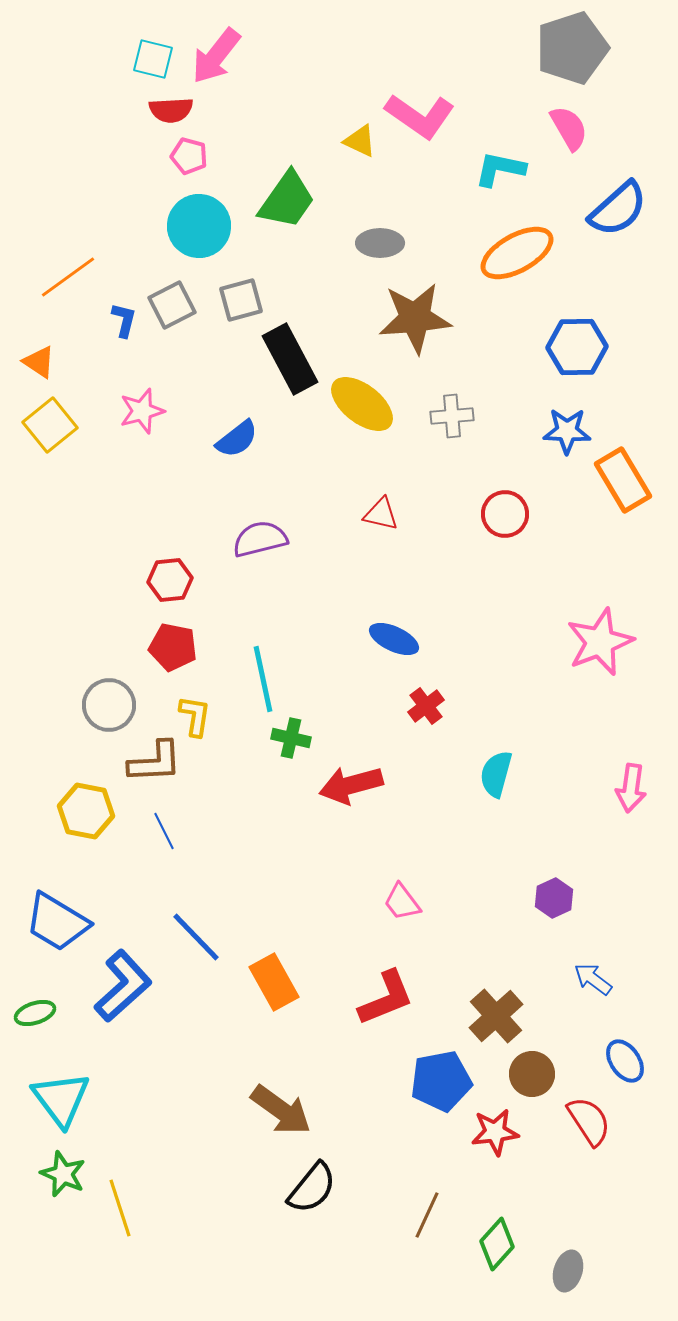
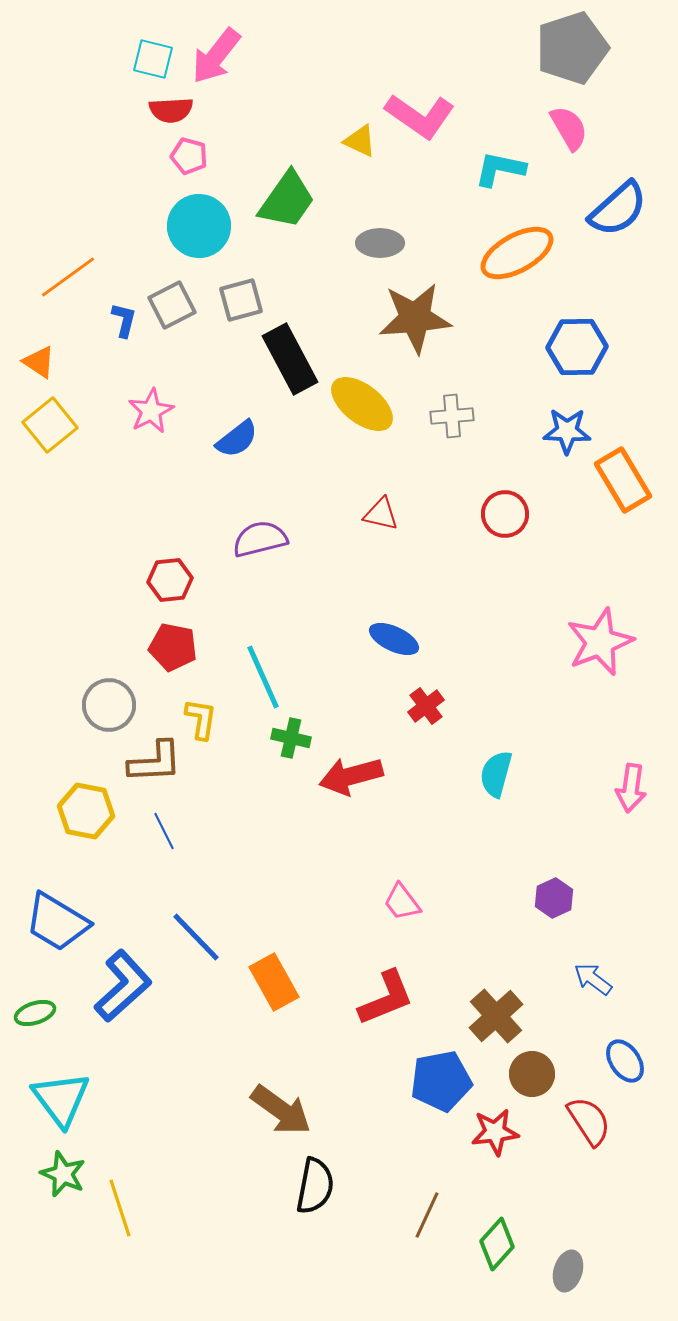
pink star at (142, 411): moved 9 px right; rotated 12 degrees counterclockwise
cyan line at (263, 679): moved 2 px up; rotated 12 degrees counterclockwise
yellow L-shape at (195, 716): moved 6 px right, 3 px down
red arrow at (351, 785): moved 9 px up
black semicircle at (312, 1188): moved 3 px right, 2 px up; rotated 28 degrees counterclockwise
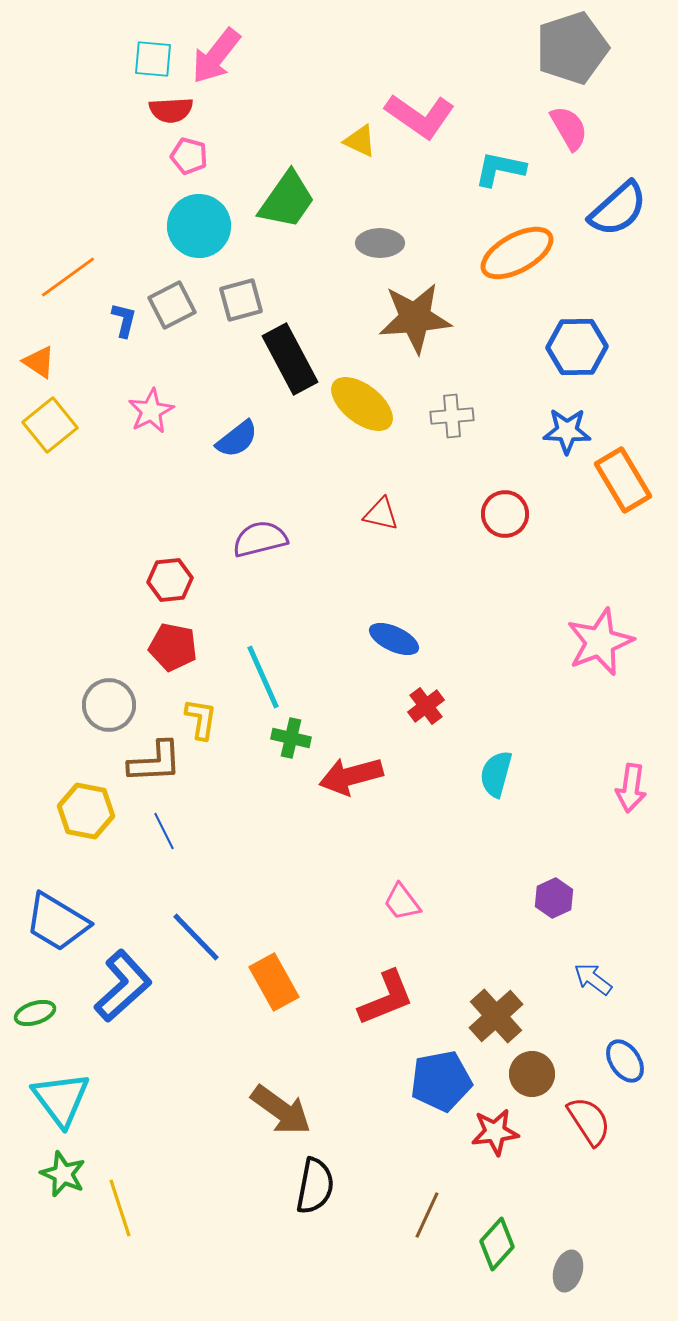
cyan square at (153, 59): rotated 9 degrees counterclockwise
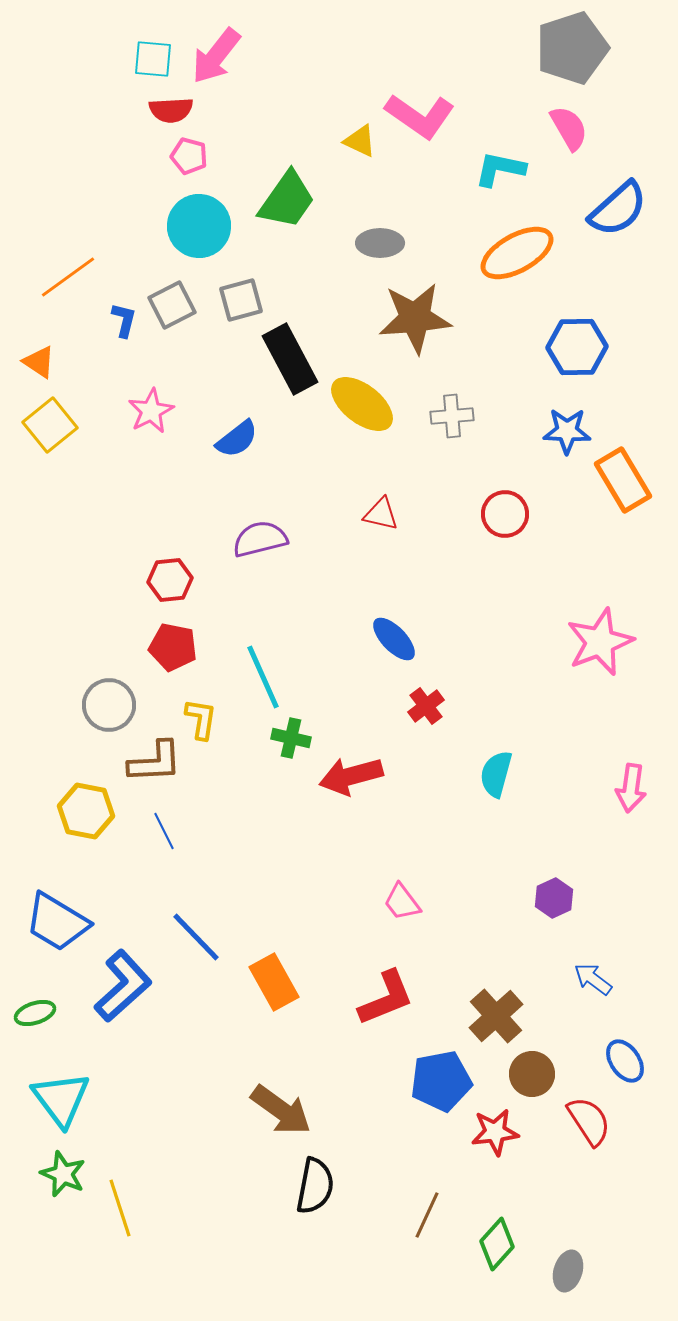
blue ellipse at (394, 639): rotated 21 degrees clockwise
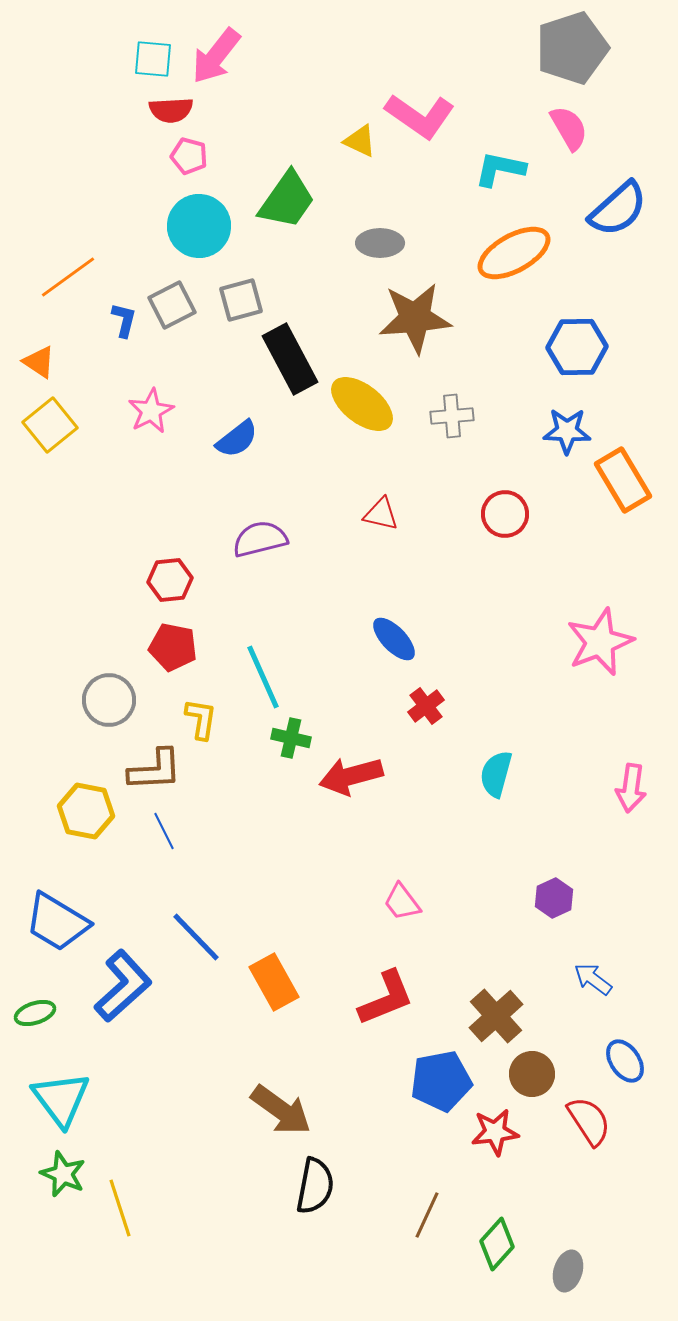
orange ellipse at (517, 253): moved 3 px left
gray circle at (109, 705): moved 5 px up
brown L-shape at (155, 762): moved 8 px down
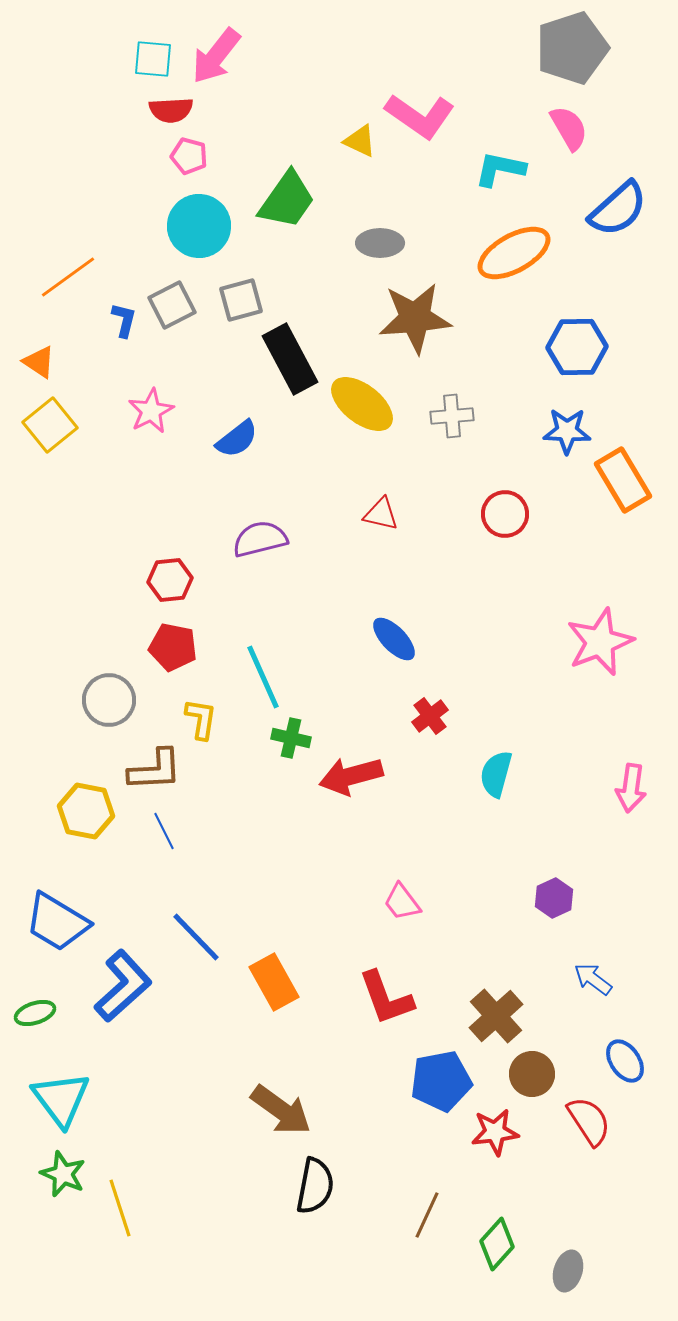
red cross at (426, 706): moved 4 px right, 10 px down
red L-shape at (386, 998): rotated 92 degrees clockwise
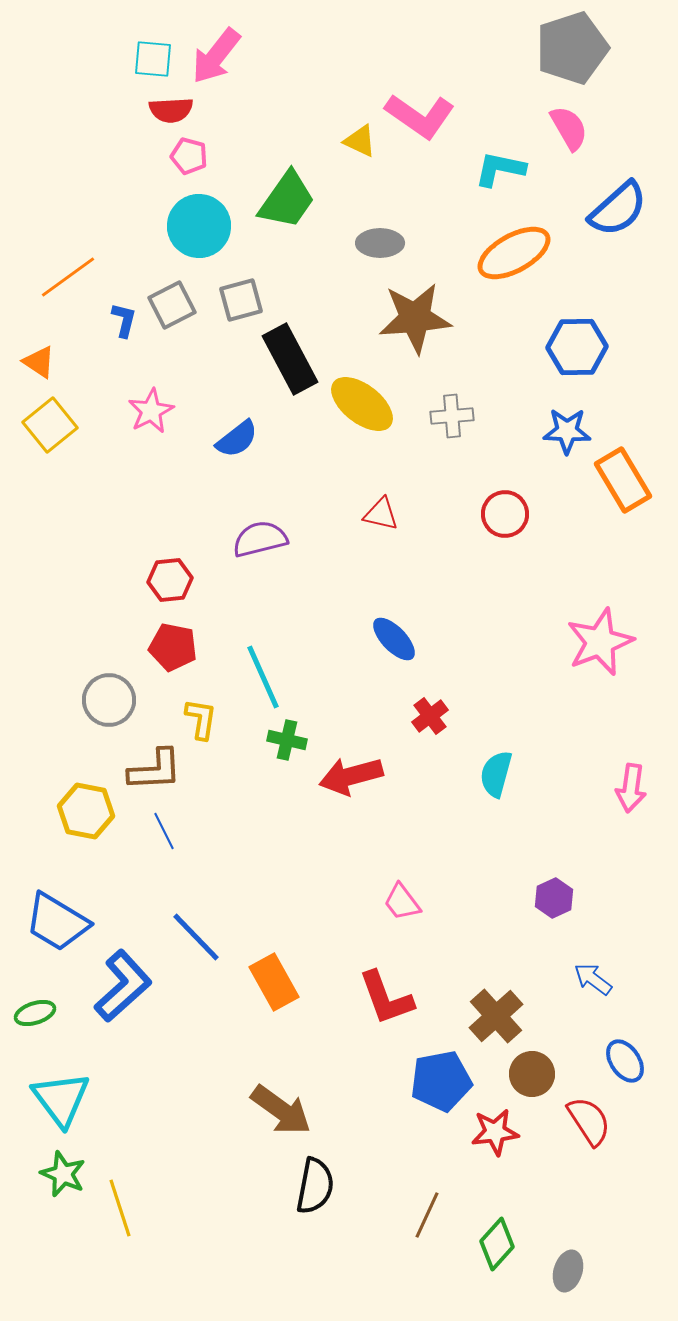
green cross at (291, 738): moved 4 px left, 2 px down
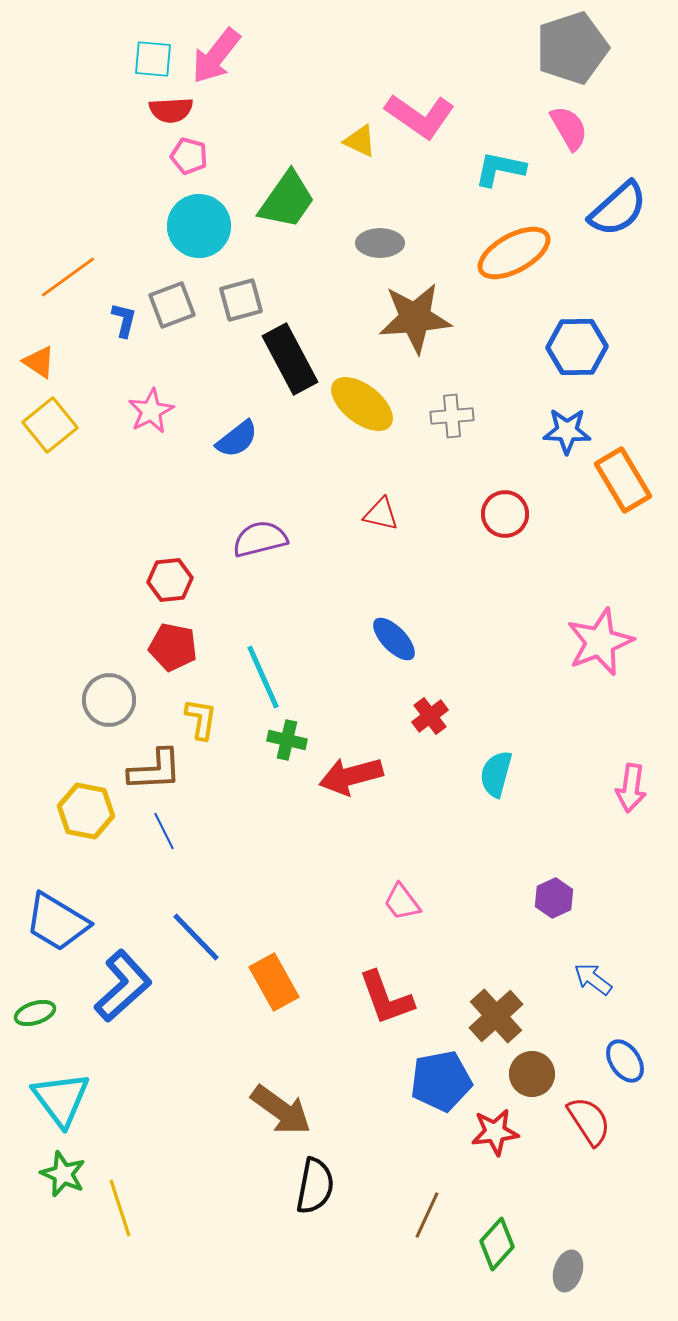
gray square at (172, 305): rotated 6 degrees clockwise
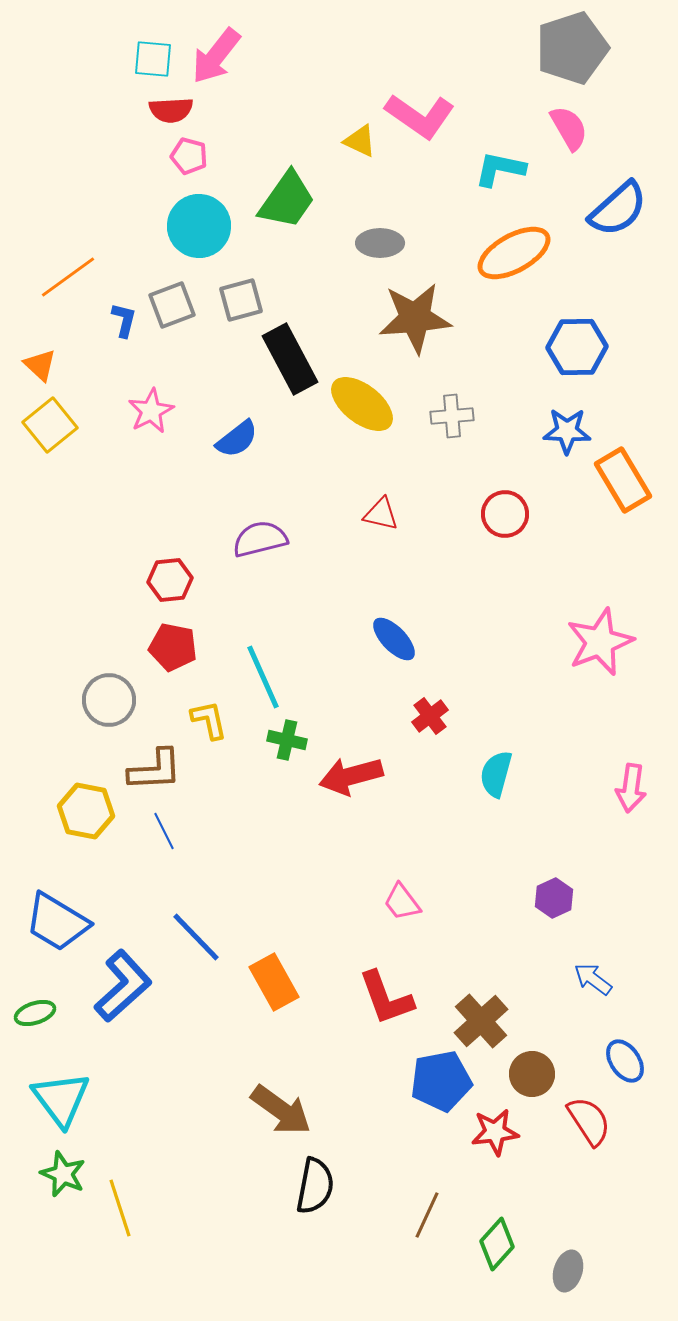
orange triangle at (39, 362): moved 1 px right, 3 px down; rotated 9 degrees clockwise
yellow L-shape at (201, 719): moved 8 px right, 1 px down; rotated 21 degrees counterclockwise
brown cross at (496, 1016): moved 15 px left, 5 px down
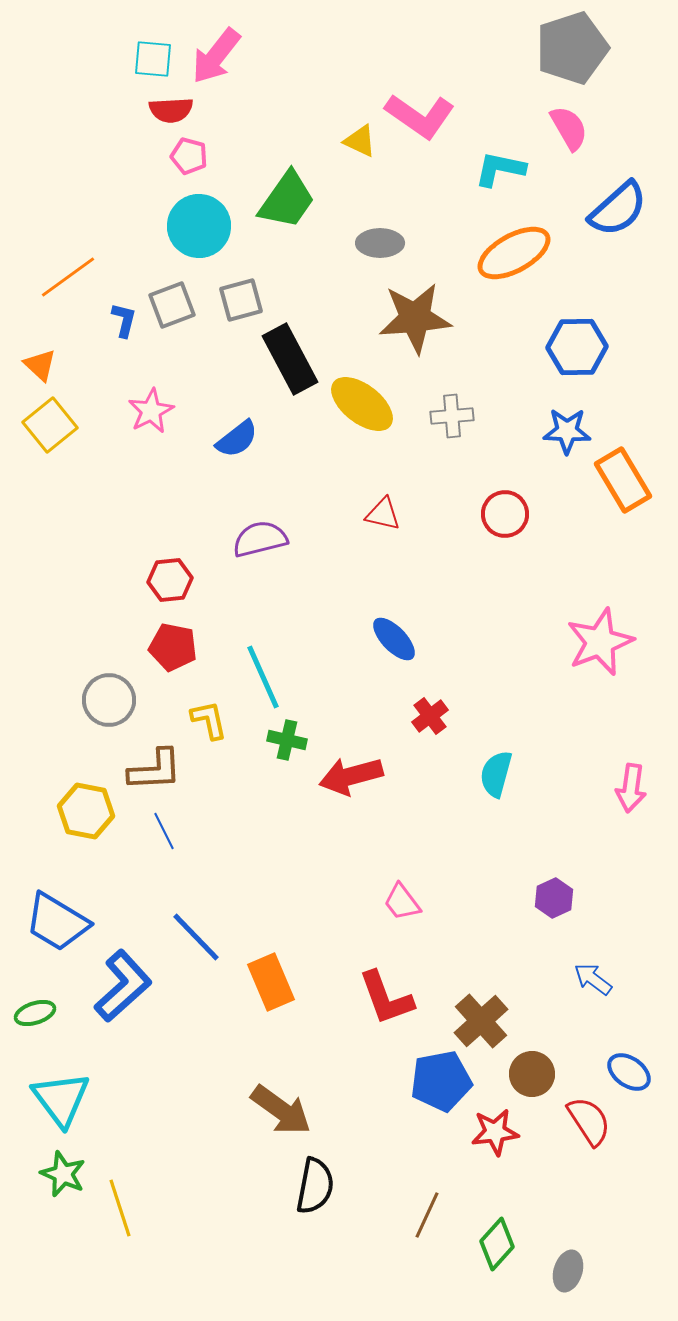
red triangle at (381, 514): moved 2 px right
orange rectangle at (274, 982): moved 3 px left; rotated 6 degrees clockwise
blue ellipse at (625, 1061): moved 4 px right, 11 px down; rotated 21 degrees counterclockwise
